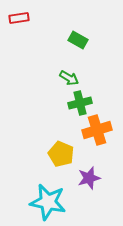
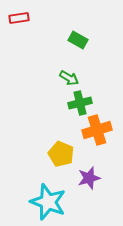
cyan star: rotated 9 degrees clockwise
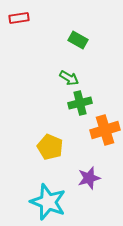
orange cross: moved 8 px right
yellow pentagon: moved 11 px left, 7 px up
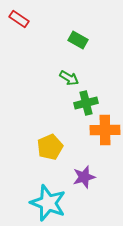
red rectangle: moved 1 px down; rotated 42 degrees clockwise
green cross: moved 6 px right
orange cross: rotated 16 degrees clockwise
yellow pentagon: rotated 25 degrees clockwise
purple star: moved 5 px left, 1 px up
cyan star: moved 1 px down
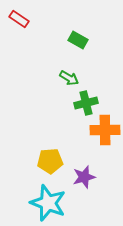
yellow pentagon: moved 14 px down; rotated 20 degrees clockwise
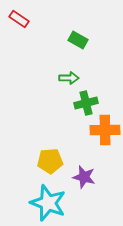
green arrow: rotated 30 degrees counterclockwise
purple star: rotated 30 degrees clockwise
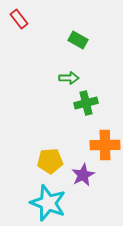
red rectangle: rotated 18 degrees clockwise
orange cross: moved 15 px down
purple star: moved 1 px left, 2 px up; rotated 30 degrees clockwise
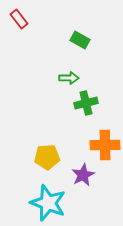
green rectangle: moved 2 px right
yellow pentagon: moved 3 px left, 4 px up
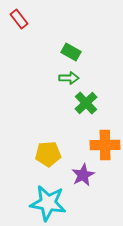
green rectangle: moved 9 px left, 12 px down
green cross: rotated 30 degrees counterclockwise
yellow pentagon: moved 1 px right, 3 px up
cyan star: rotated 12 degrees counterclockwise
